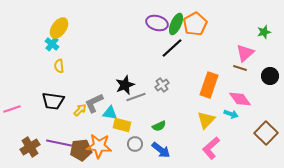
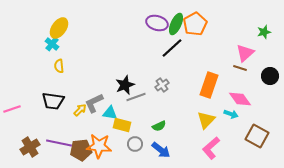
brown square: moved 9 px left, 3 px down; rotated 15 degrees counterclockwise
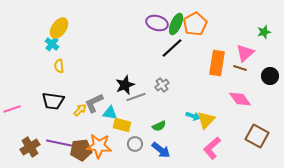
orange rectangle: moved 8 px right, 22 px up; rotated 10 degrees counterclockwise
cyan arrow: moved 38 px left, 2 px down
pink L-shape: moved 1 px right
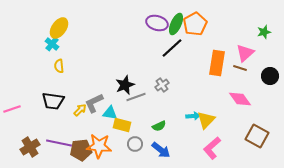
cyan arrow: rotated 24 degrees counterclockwise
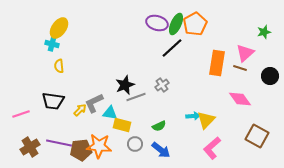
cyan cross: rotated 24 degrees counterclockwise
pink line: moved 9 px right, 5 px down
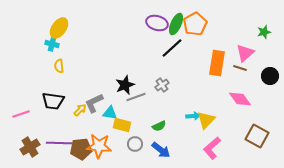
purple line: rotated 10 degrees counterclockwise
brown pentagon: moved 1 px up
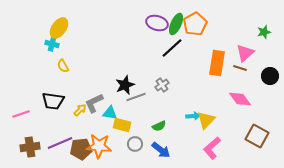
yellow semicircle: moved 4 px right; rotated 24 degrees counterclockwise
purple line: moved 1 px right; rotated 25 degrees counterclockwise
brown cross: rotated 24 degrees clockwise
